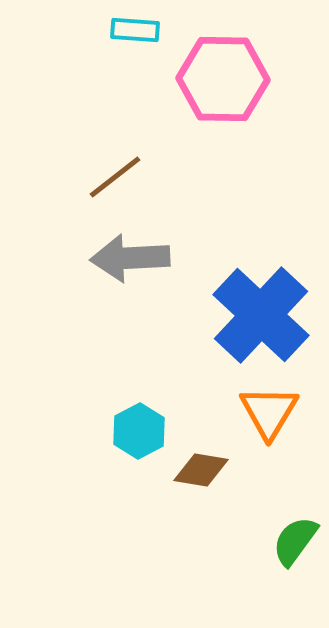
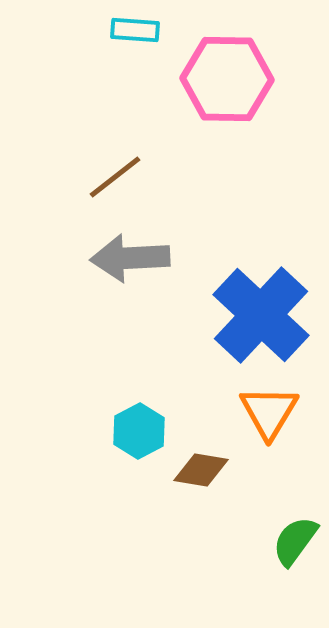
pink hexagon: moved 4 px right
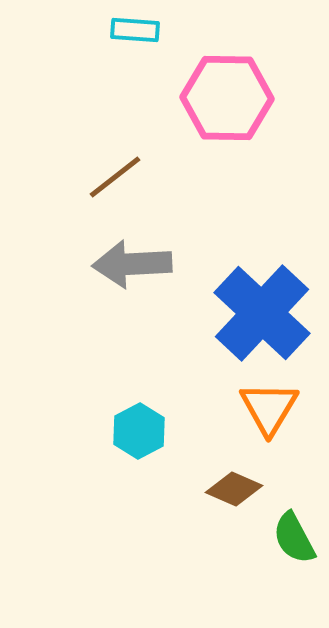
pink hexagon: moved 19 px down
gray arrow: moved 2 px right, 6 px down
blue cross: moved 1 px right, 2 px up
orange triangle: moved 4 px up
brown diamond: moved 33 px right, 19 px down; rotated 14 degrees clockwise
green semicircle: moved 1 px left, 3 px up; rotated 64 degrees counterclockwise
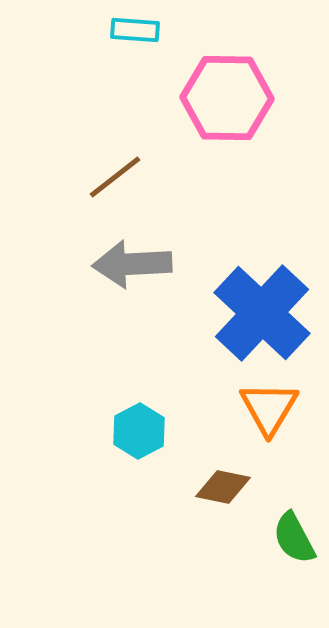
brown diamond: moved 11 px left, 2 px up; rotated 12 degrees counterclockwise
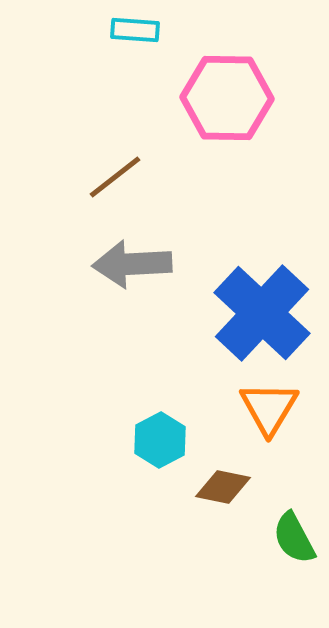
cyan hexagon: moved 21 px right, 9 px down
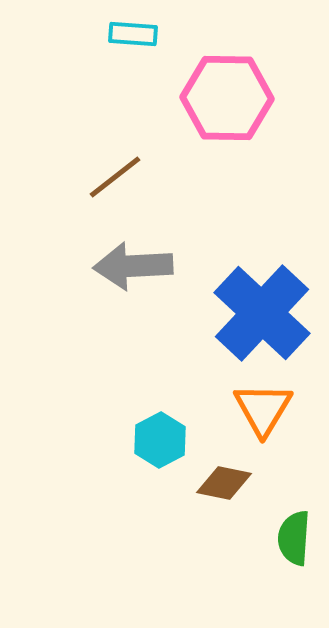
cyan rectangle: moved 2 px left, 4 px down
gray arrow: moved 1 px right, 2 px down
orange triangle: moved 6 px left, 1 px down
brown diamond: moved 1 px right, 4 px up
green semicircle: rotated 32 degrees clockwise
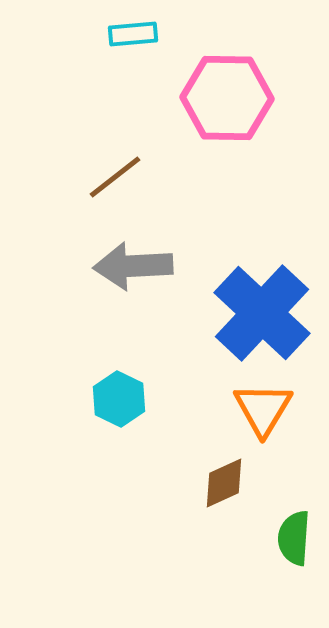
cyan rectangle: rotated 9 degrees counterclockwise
cyan hexagon: moved 41 px left, 41 px up; rotated 6 degrees counterclockwise
brown diamond: rotated 36 degrees counterclockwise
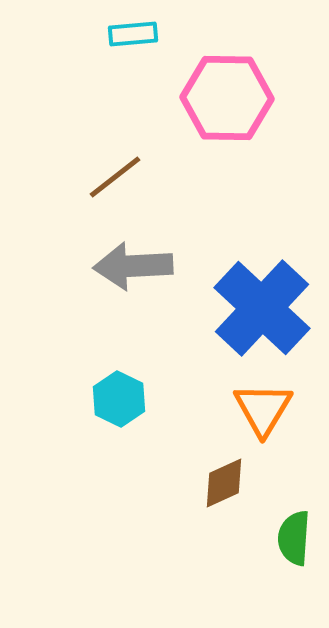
blue cross: moved 5 px up
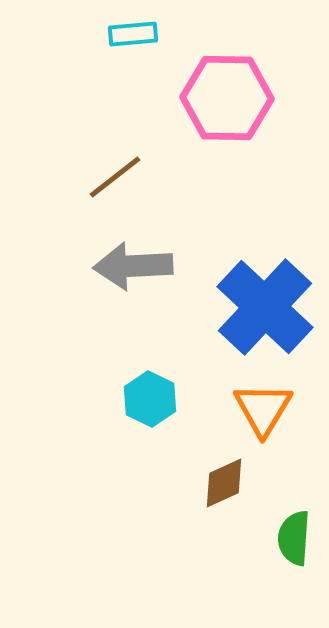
blue cross: moved 3 px right, 1 px up
cyan hexagon: moved 31 px right
